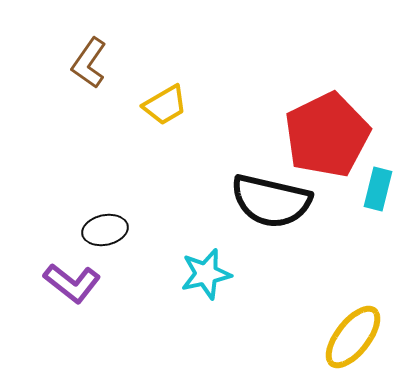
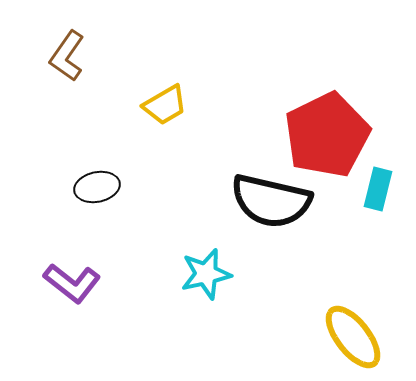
brown L-shape: moved 22 px left, 7 px up
black ellipse: moved 8 px left, 43 px up
yellow ellipse: rotated 76 degrees counterclockwise
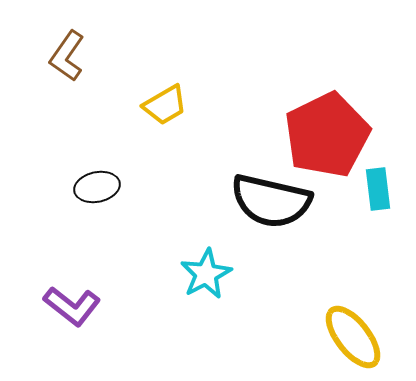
cyan rectangle: rotated 21 degrees counterclockwise
cyan star: rotated 15 degrees counterclockwise
purple L-shape: moved 23 px down
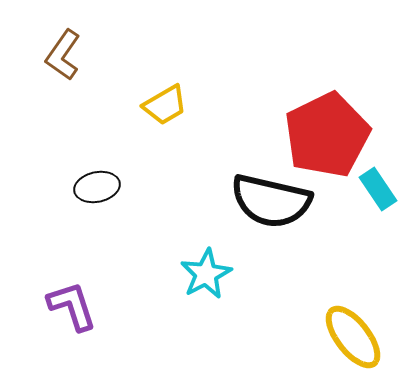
brown L-shape: moved 4 px left, 1 px up
cyan rectangle: rotated 27 degrees counterclockwise
purple L-shape: rotated 146 degrees counterclockwise
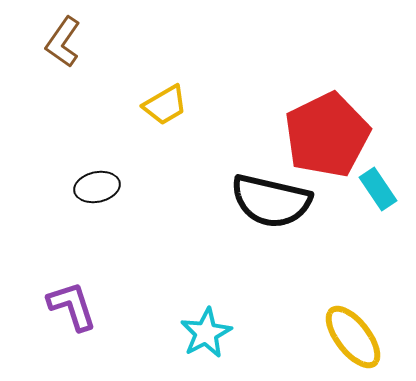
brown L-shape: moved 13 px up
cyan star: moved 59 px down
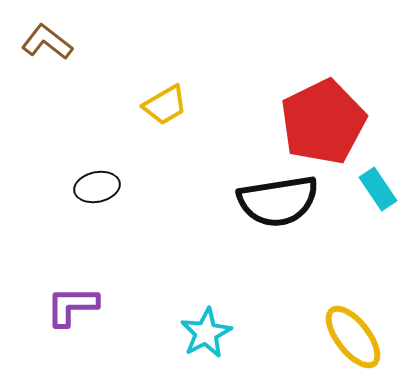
brown L-shape: moved 16 px left; rotated 93 degrees clockwise
red pentagon: moved 4 px left, 13 px up
black semicircle: moved 7 px right; rotated 22 degrees counterclockwise
purple L-shape: rotated 72 degrees counterclockwise
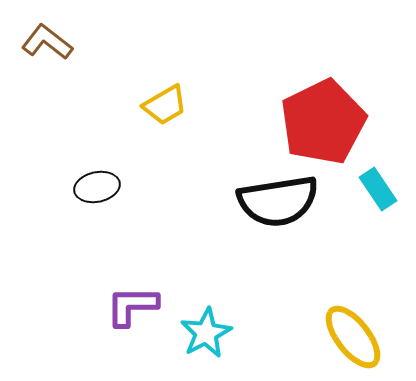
purple L-shape: moved 60 px right
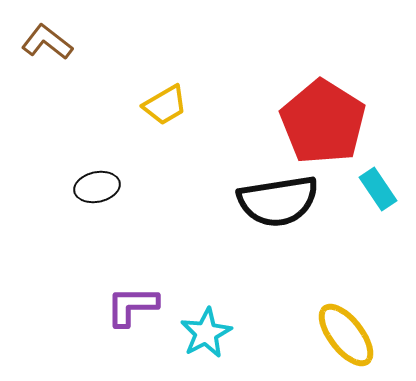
red pentagon: rotated 14 degrees counterclockwise
yellow ellipse: moved 7 px left, 2 px up
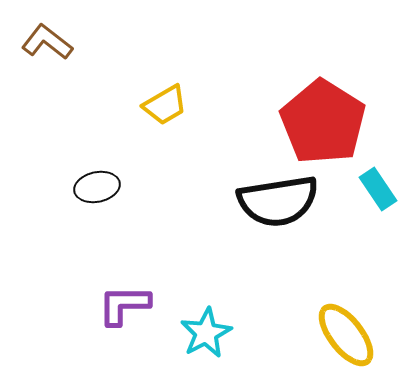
purple L-shape: moved 8 px left, 1 px up
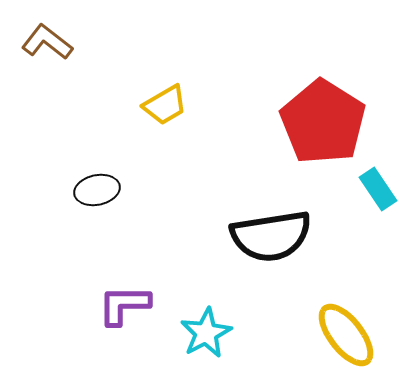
black ellipse: moved 3 px down
black semicircle: moved 7 px left, 35 px down
